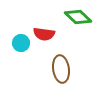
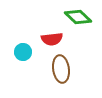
red semicircle: moved 8 px right, 5 px down; rotated 15 degrees counterclockwise
cyan circle: moved 2 px right, 9 px down
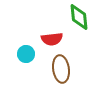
green diamond: moved 1 px right; rotated 40 degrees clockwise
cyan circle: moved 3 px right, 2 px down
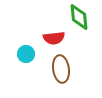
red semicircle: moved 2 px right, 1 px up
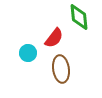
red semicircle: rotated 45 degrees counterclockwise
cyan circle: moved 2 px right, 1 px up
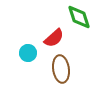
green diamond: rotated 12 degrees counterclockwise
red semicircle: rotated 10 degrees clockwise
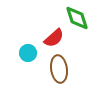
green diamond: moved 2 px left, 1 px down
brown ellipse: moved 2 px left
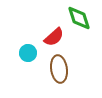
green diamond: moved 2 px right
red semicircle: moved 1 px up
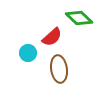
green diamond: rotated 28 degrees counterclockwise
red semicircle: moved 2 px left
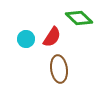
red semicircle: rotated 15 degrees counterclockwise
cyan circle: moved 2 px left, 14 px up
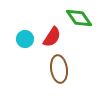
green diamond: rotated 12 degrees clockwise
cyan circle: moved 1 px left
